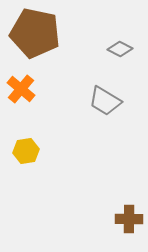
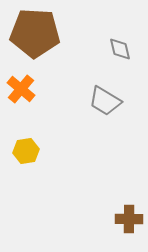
brown pentagon: rotated 9 degrees counterclockwise
gray diamond: rotated 50 degrees clockwise
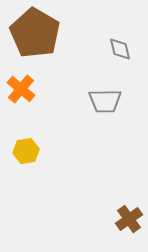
brown pentagon: rotated 27 degrees clockwise
gray trapezoid: rotated 32 degrees counterclockwise
brown cross: rotated 36 degrees counterclockwise
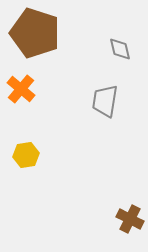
brown pentagon: rotated 12 degrees counterclockwise
gray trapezoid: rotated 100 degrees clockwise
yellow hexagon: moved 4 px down
brown cross: moved 1 px right; rotated 28 degrees counterclockwise
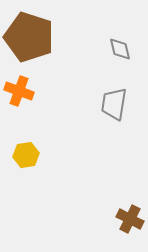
brown pentagon: moved 6 px left, 4 px down
orange cross: moved 2 px left, 2 px down; rotated 20 degrees counterclockwise
gray trapezoid: moved 9 px right, 3 px down
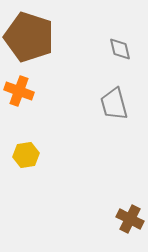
gray trapezoid: rotated 24 degrees counterclockwise
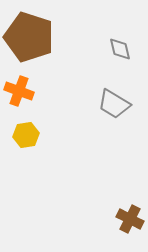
gray trapezoid: rotated 44 degrees counterclockwise
yellow hexagon: moved 20 px up
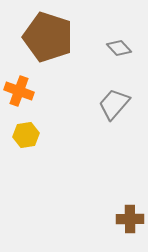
brown pentagon: moved 19 px right
gray diamond: moved 1 px left, 1 px up; rotated 30 degrees counterclockwise
gray trapezoid: rotated 100 degrees clockwise
brown cross: rotated 28 degrees counterclockwise
